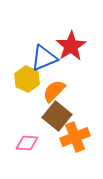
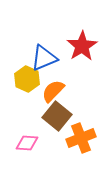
red star: moved 11 px right
orange semicircle: moved 1 px left
orange cross: moved 6 px right, 1 px down
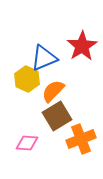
brown square: rotated 20 degrees clockwise
orange cross: moved 1 px down
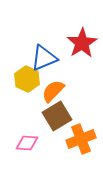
red star: moved 3 px up
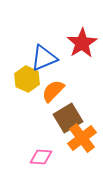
brown square: moved 11 px right, 2 px down
orange cross: moved 1 px right, 1 px up; rotated 16 degrees counterclockwise
pink diamond: moved 14 px right, 14 px down
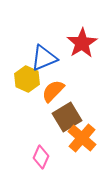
brown square: moved 1 px left, 1 px up
orange cross: rotated 12 degrees counterclockwise
pink diamond: rotated 70 degrees counterclockwise
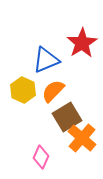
blue triangle: moved 2 px right, 2 px down
yellow hexagon: moved 4 px left, 11 px down
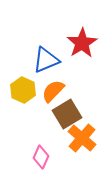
brown square: moved 3 px up
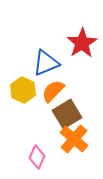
blue triangle: moved 3 px down
orange cross: moved 8 px left, 1 px down
pink diamond: moved 4 px left
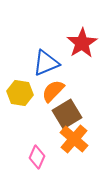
yellow hexagon: moved 3 px left, 3 px down; rotated 15 degrees counterclockwise
